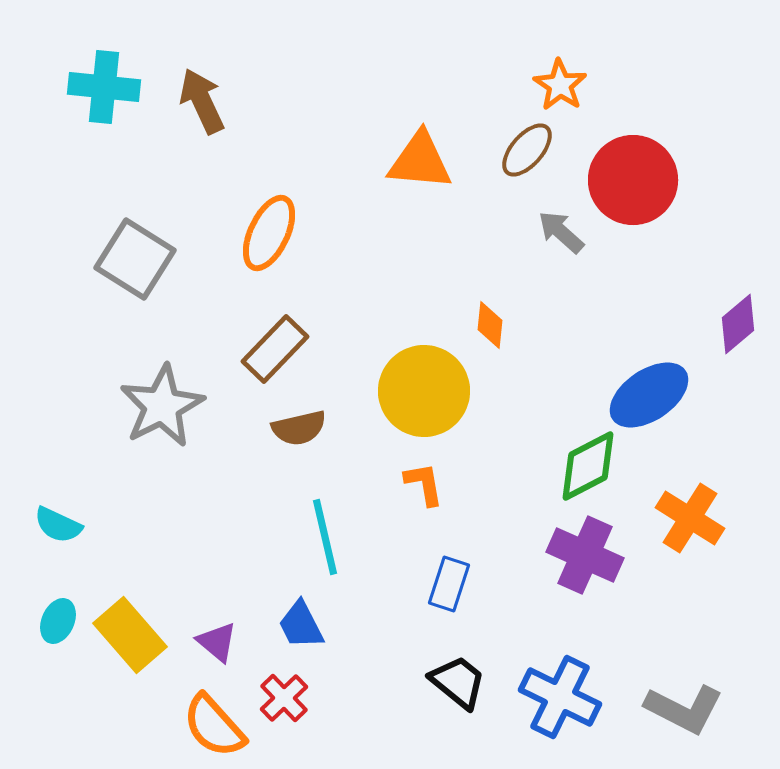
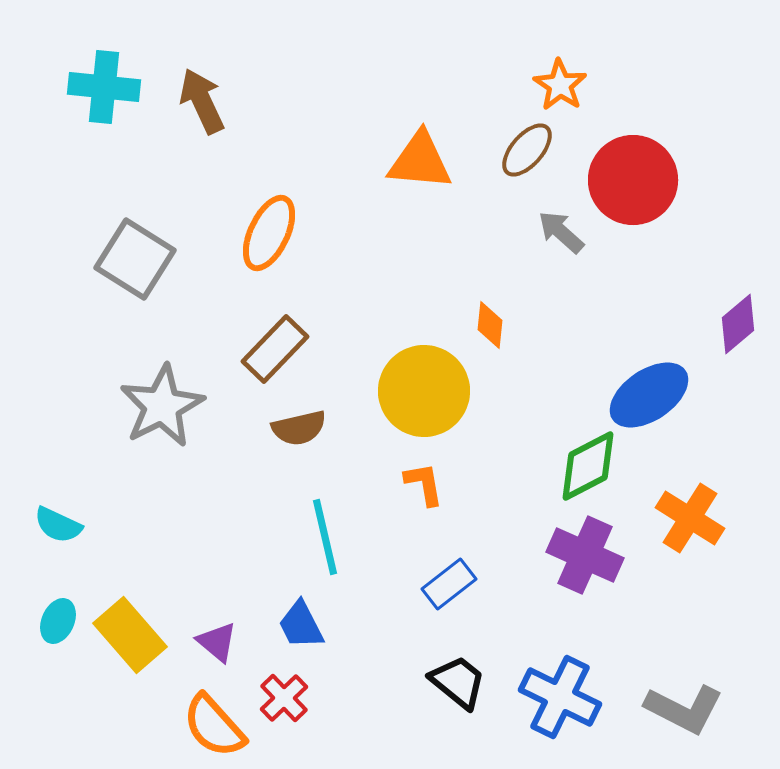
blue rectangle: rotated 34 degrees clockwise
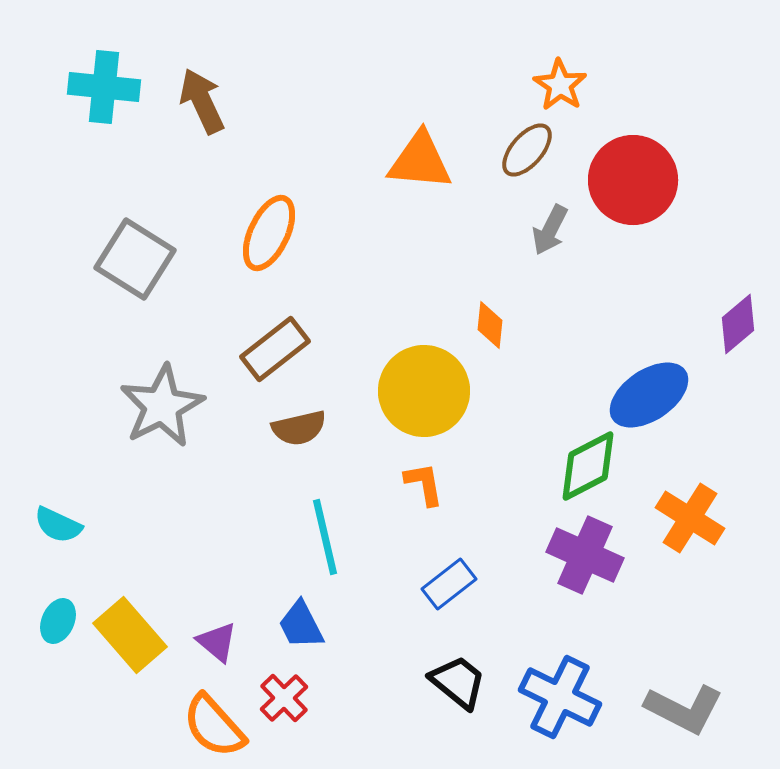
gray arrow: moved 11 px left, 2 px up; rotated 105 degrees counterclockwise
brown rectangle: rotated 8 degrees clockwise
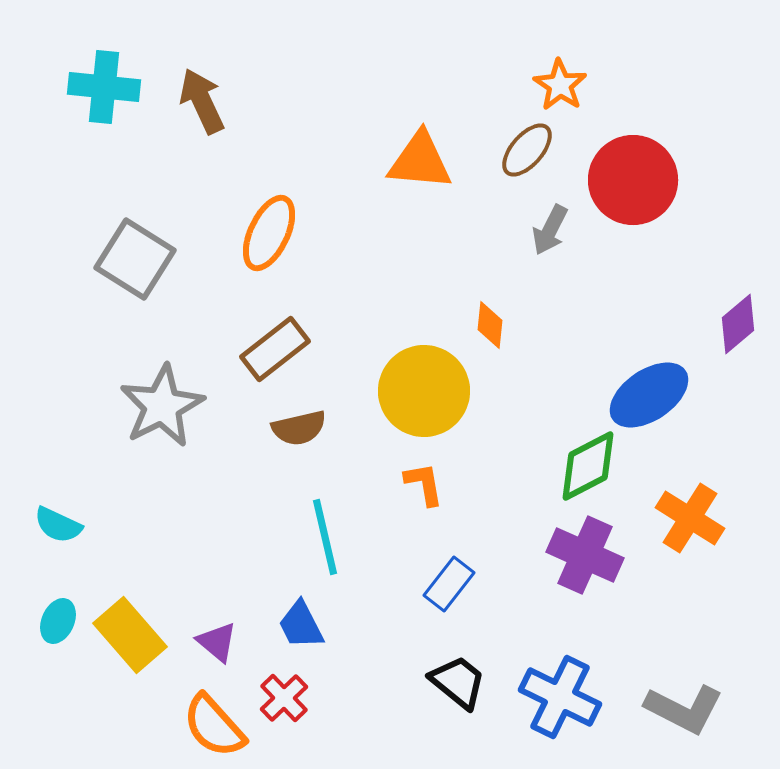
blue rectangle: rotated 14 degrees counterclockwise
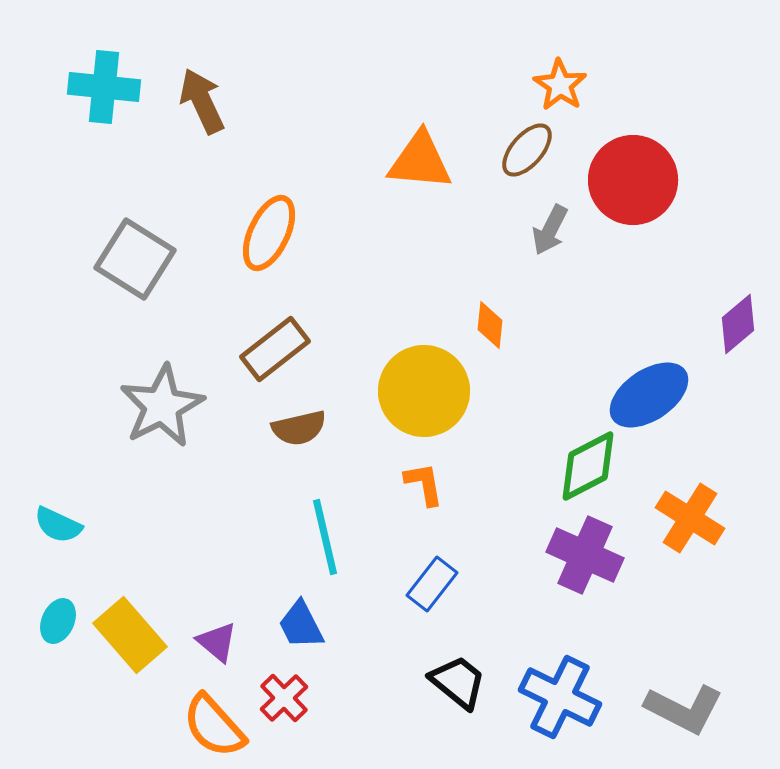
blue rectangle: moved 17 px left
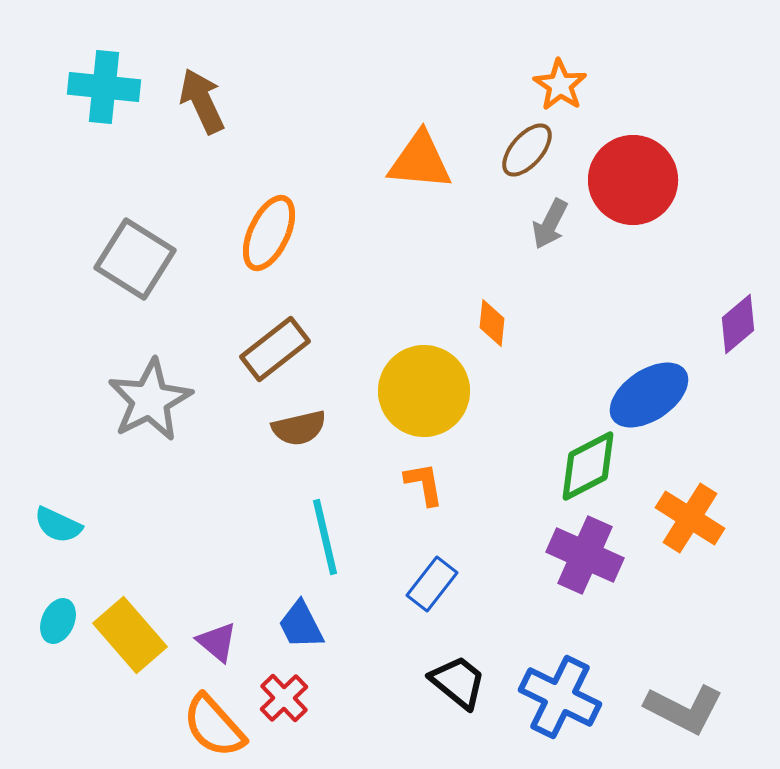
gray arrow: moved 6 px up
orange diamond: moved 2 px right, 2 px up
gray star: moved 12 px left, 6 px up
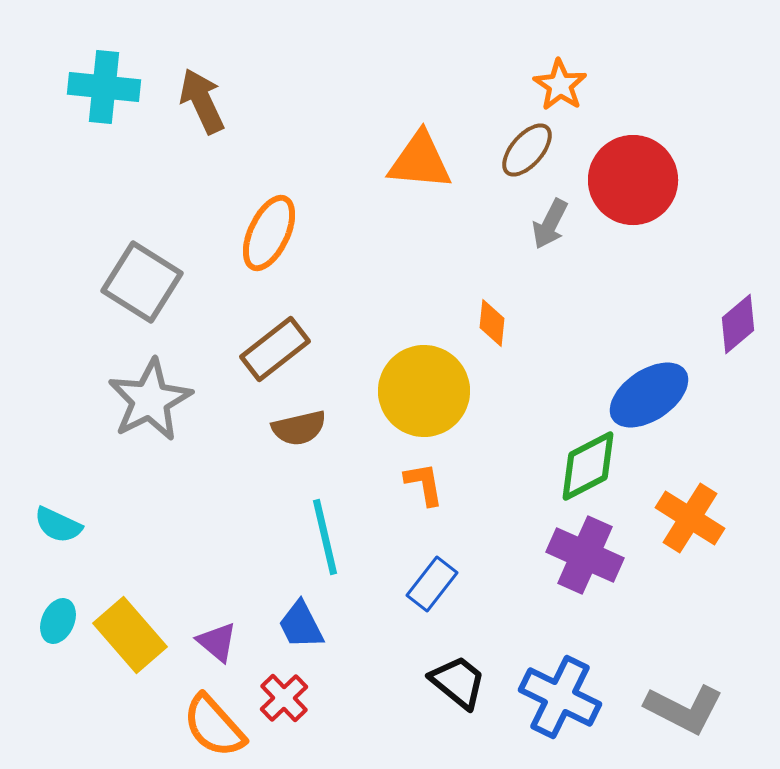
gray square: moved 7 px right, 23 px down
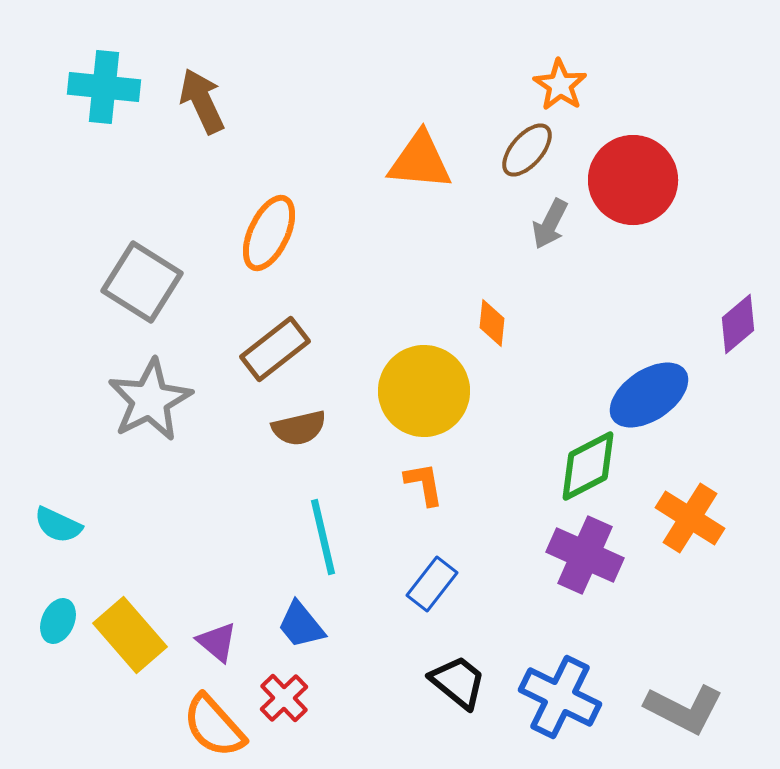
cyan line: moved 2 px left
blue trapezoid: rotated 12 degrees counterclockwise
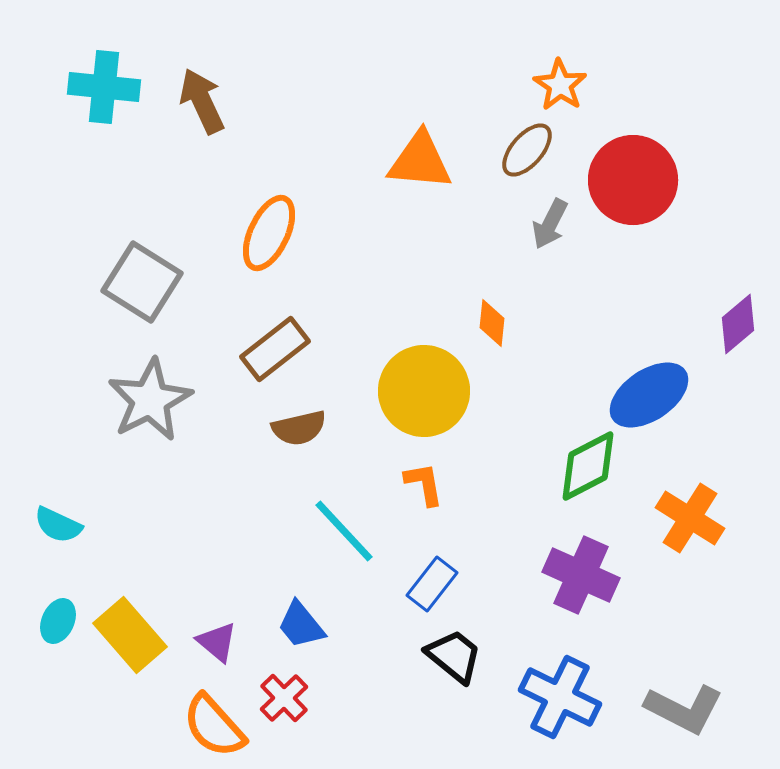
cyan line: moved 21 px right, 6 px up; rotated 30 degrees counterclockwise
purple cross: moved 4 px left, 20 px down
black trapezoid: moved 4 px left, 26 px up
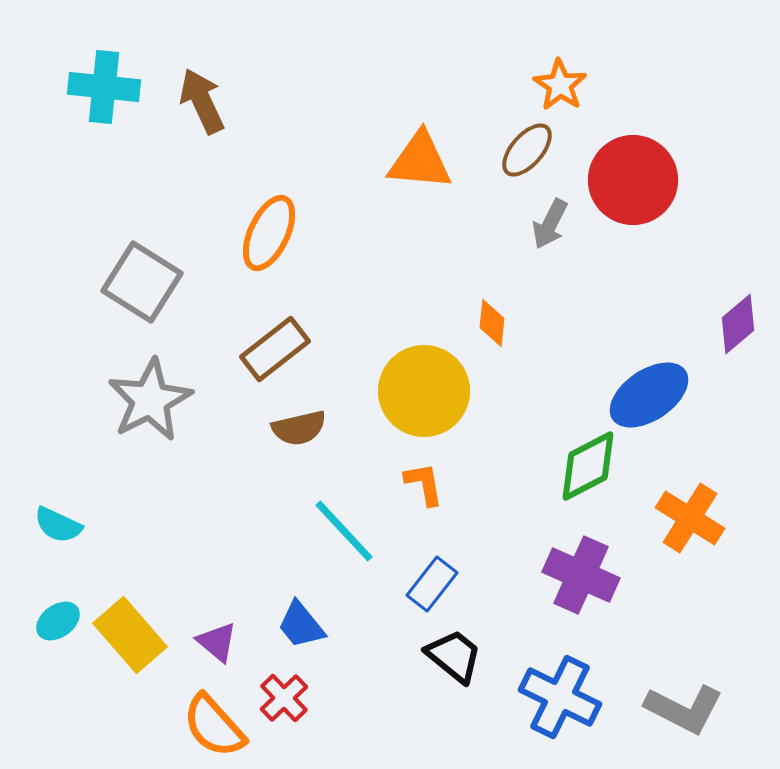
cyan ellipse: rotated 30 degrees clockwise
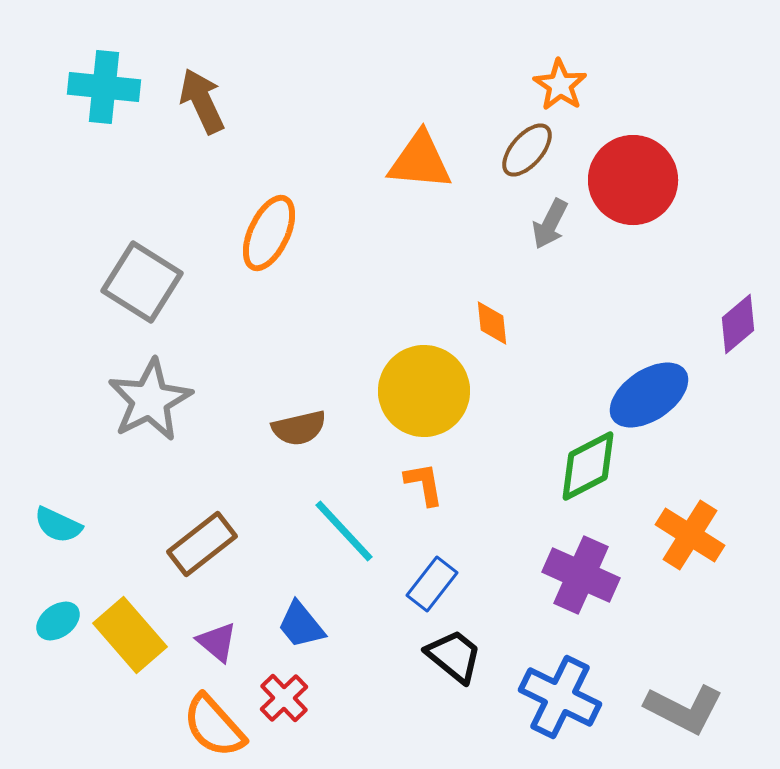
orange diamond: rotated 12 degrees counterclockwise
brown rectangle: moved 73 px left, 195 px down
orange cross: moved 17 px down
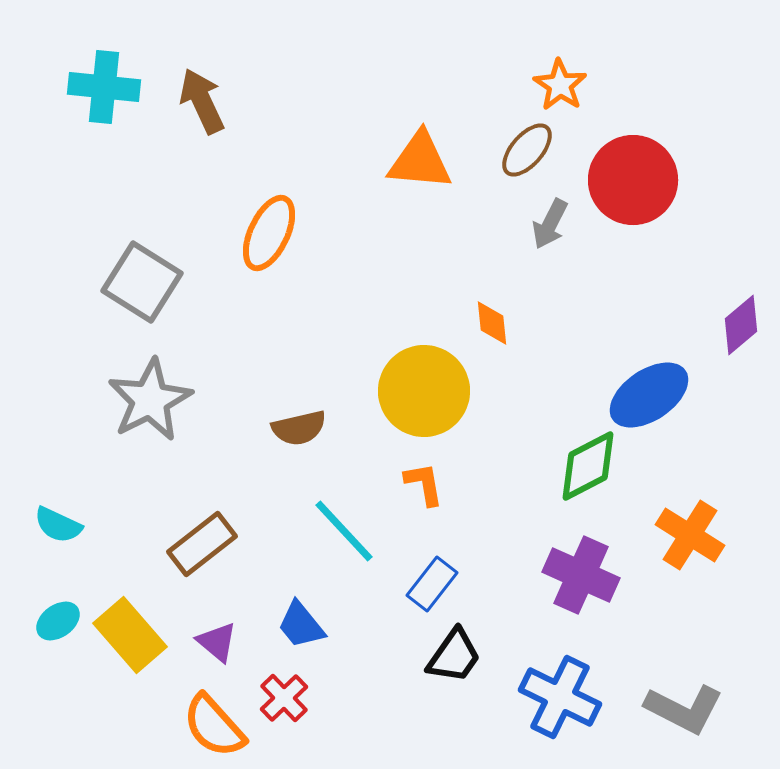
purple diamond: moved 3 px right, 1 px down
black trapezoid: rotated 86 degrees clockwise
